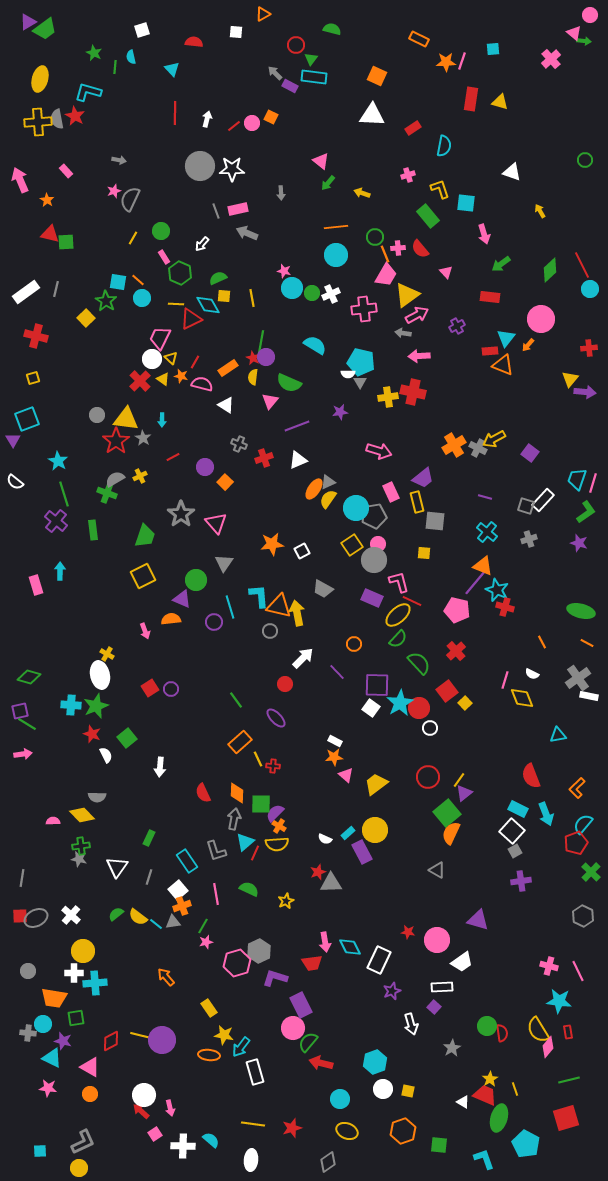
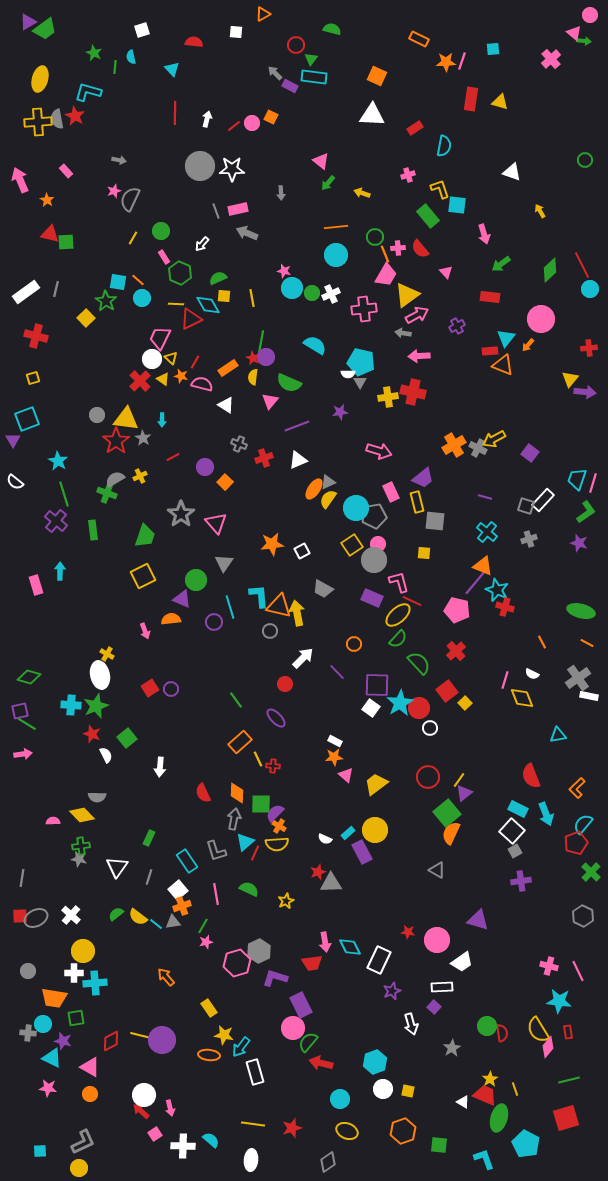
red rectangle at (413, 128): moved 2 px right
cyan square at (466, 203): moved 9 px left, 2 px down
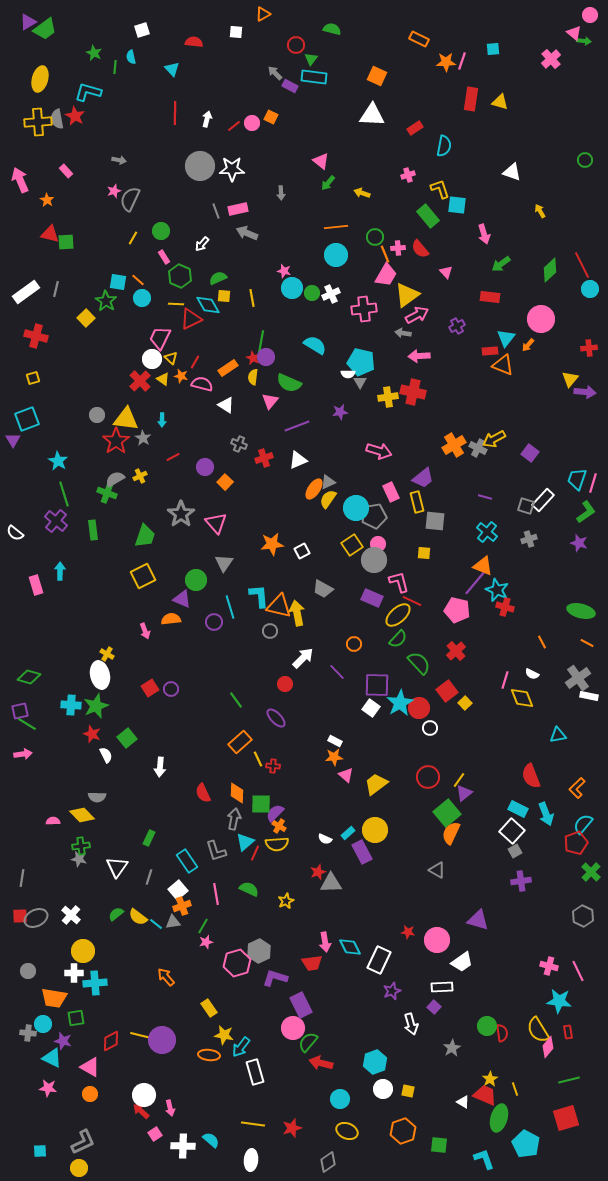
green hexagon at (180, 273): moved 3 px down
white semicircle at (15, 482): moved 51 px down
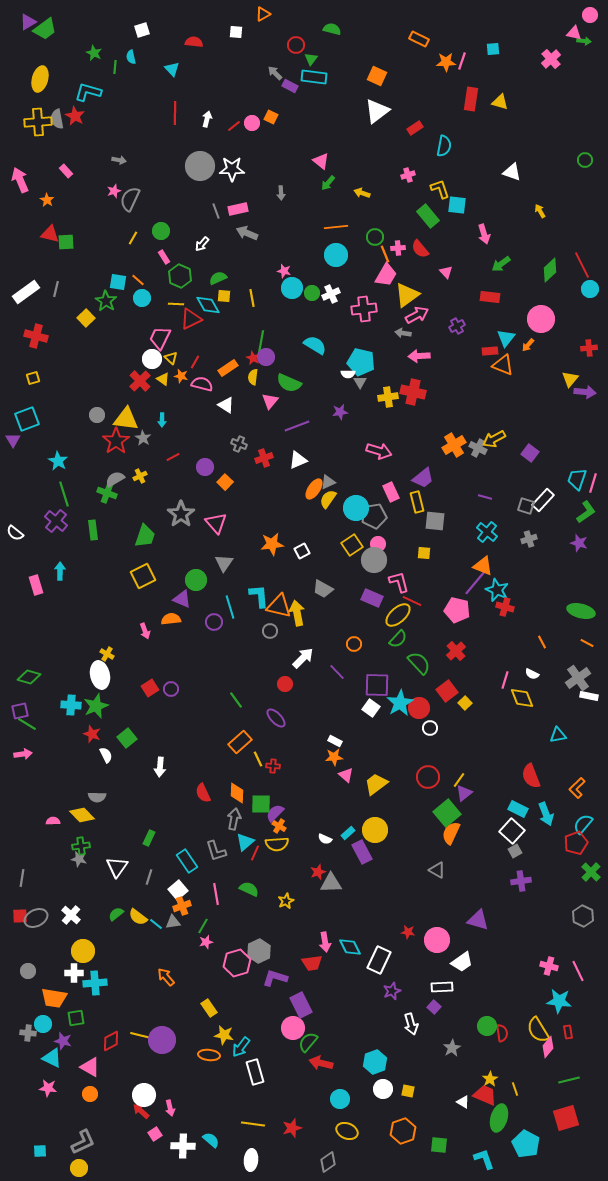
pink triangle at (574, 33): rotated 28 degrees counterclockwise
white triangle at (372, 115): moved 5 px right, 4 px up; rotated 40 degrees counterclockwise
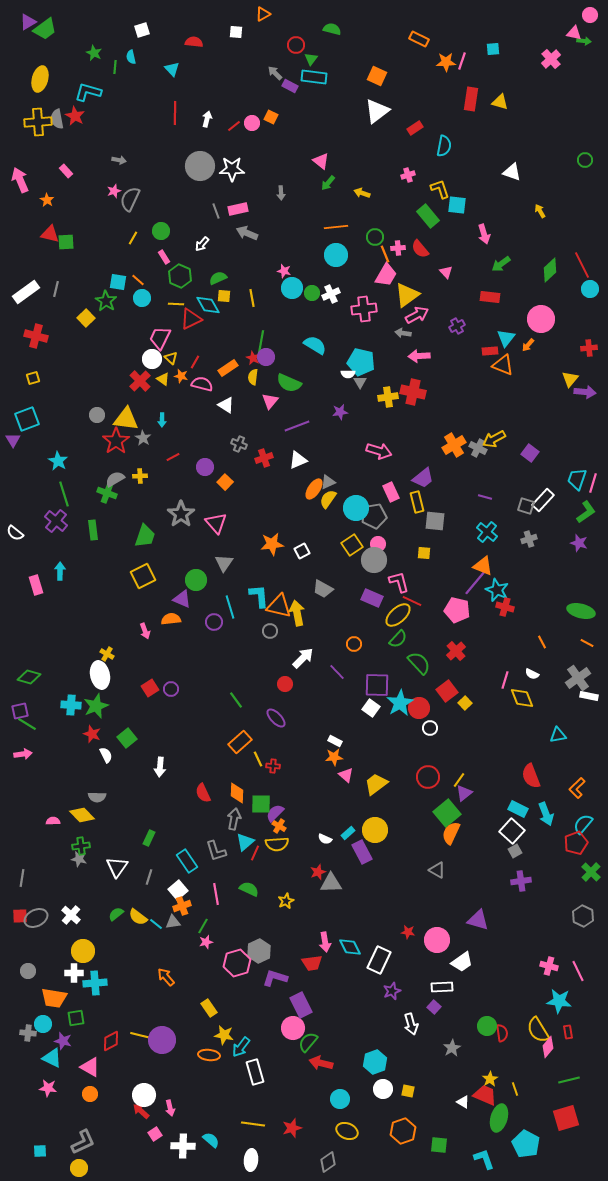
yellow cross at (140, 476): rotated 24 degrees clockwise
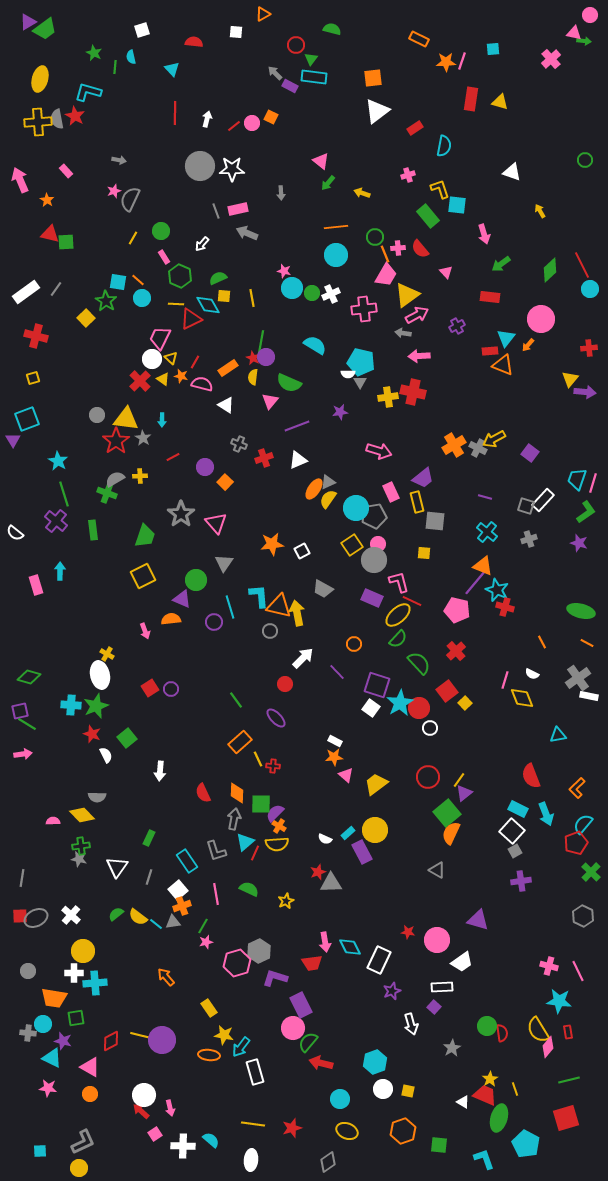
orange square at (377, 76): moved 4 px left, 2 px down; rotated 30 degrees counterclockwise
gray line at (56, 289): rotated 21 degrees clockwise
purple square at (377, 685): rotated 16 degrees clockwise
white arrow at (160, 767): moved 4 px down
